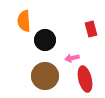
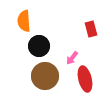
black circle: moved 6 px left, 6 px down
pink arrow: rotated 40 degrees counterclockwise
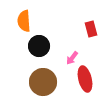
brown circle: moved 2 px left, 6 px down
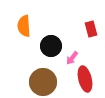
orange semicircle: moved 5 px down
black circle: moved 12 px right
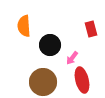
black circle: moved 1 px left, 1 px up
red ellipse: moved 3 px left, 1 px down
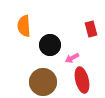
pink arrow: rotated 24 degrees clockwise
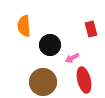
red ellipse: moved 2 px right
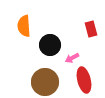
brown circle: moved 2 px right
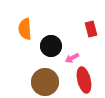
orange semicircle: moved 1 px right, 3 px down
black circle: moved 1 px right, 1 px down
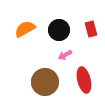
orange semicircle: rotated 65 degrees clockwise
black circle: moved 8 px right, 16 px up
pink arrow: moved 7 px left, 3 px up
